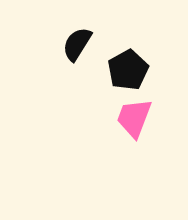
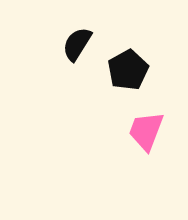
pink trapezoid: moved 12 px right, 13 px down
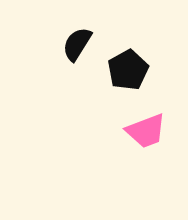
pink trapezoid: rotated 132 degrees counterclockwise
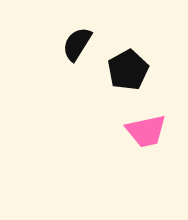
pink trapezoid: rotated 9 degrees clockwise
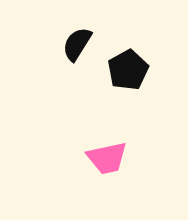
pink trapezoid: moved 39 px left, 27 px down
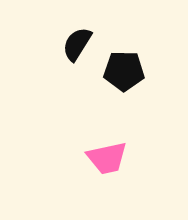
black pentagon: moved 4 px left, 1 px down; rotated 30 degrees clockwise
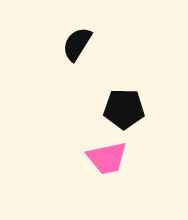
black pentagon: moved 38 px down
